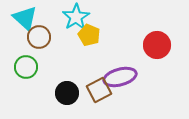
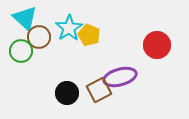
cyan star: moved 7 px left, 11 px down
green circle: moved 5 px left, 16 px up
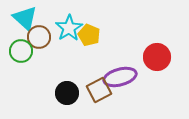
red circle: moved 12 px down
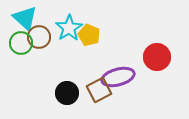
green circle: moved 8 px up
purple ellipse: moved 2 px left
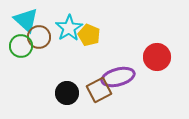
cyan triangle: moved 1 px right, 2 px down
green circle: moved 3 px down
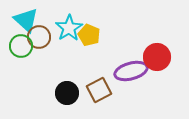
purple ellipse: moved 13 px right, 6 px up
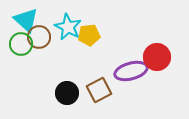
cyan star: moved 1 px left, 1 px up; rotated 12 degrees counterclockwise
yellow pentagon: rotated 30 degrees counterclockwise
green circle: moved 2 px up
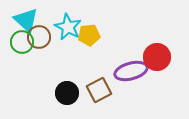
green circle: moved 1 px right, 2 px up
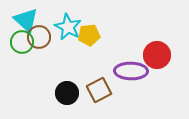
red circle: moved 2 px up
purple ellipse: rotated 16 degrees clockwise
